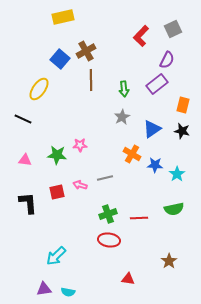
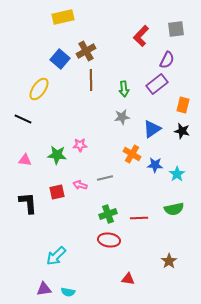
gray square: moved 3 px right; rotated 18 degrees clockwise
gray star: rotated 21 degrees clockwise
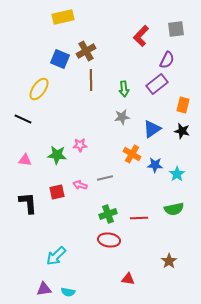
blue square: rotated 18 degrees counterclockwise
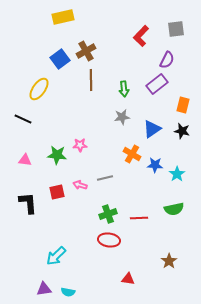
blue square: rotated 30 degrees clockwise
